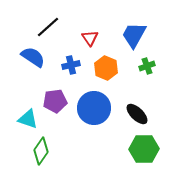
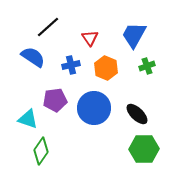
purple pentagon: moved 1 px up
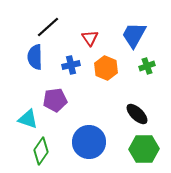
blue semicircle: moved 2 px right; rotated 125 degrees counterclockwise
blue circle: moved 5 px left, 34 px down
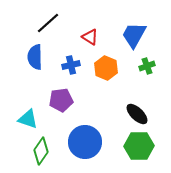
black line: moved 4 px up
red triangle: moved 1 px up; rotated 24 degrees counterclockwise
purple pentagon: moved 6 px right
blue circle: moved 4 px left
green hexagon: moved 5 px left, 3 px up
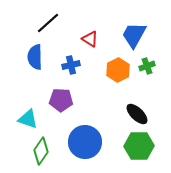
red triangle: moved 2 px down
orange hexagon: moved 12 px right, 2 px down; rotated 10 degrees clockwise
purple pentagon: rotated 10 degrees clockwise
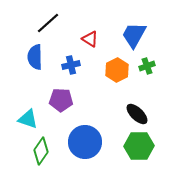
orange hexagon: moved 1 px left
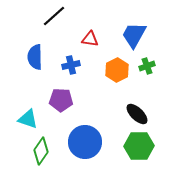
black line: moved 6 px right, 7 px up
red triangle: rotated 24 degrees counterclockwise
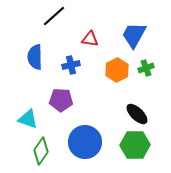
green cross: moved 1 px left, 2 px down
green hexagon: moved 4 px left, 1 px up
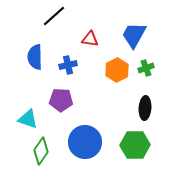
blue cross: moved 3 px left
black ellipse: moved 8 px right, 6 px up; rotated 50 degrees clockwise
